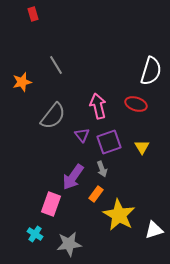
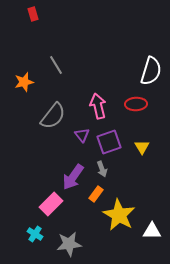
orange star: moved 2 px right
red ellipse: rotated 20 degrees counterclockwise
pink rectangle: rotated 25 degrees clockwise
white triangle: moved 2 px left, 1 px down; rotated 18 degrees clockwise
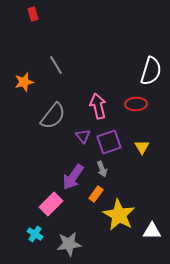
purple triangle: moved 1 px right, 1 px down
